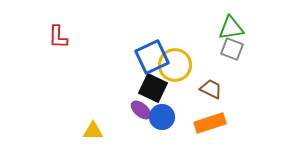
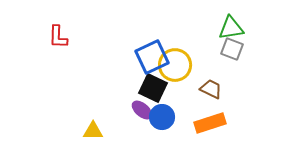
purple ellipse: moved 1 px right
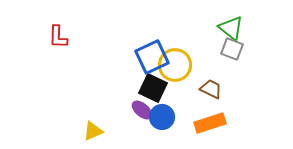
green triangle: rotated 48 degrees clockwise
yellow triangle: rotated 25 degrees counterclockwise
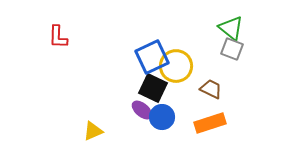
yellow circle: moved 1 px right, 1 px down
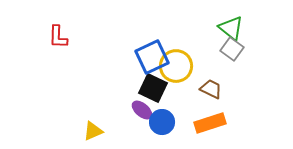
gray square: rotated 15 degrees clockwise
blue circle: moved 5 px down
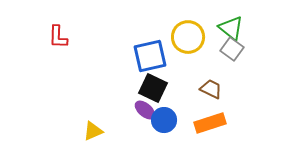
blue square: moved 2 px left, 1 px up; rotated 12 degrees clockwise
yellow circle: moved 12 px right, 29 px up
purple ellipse: moved 3 px right
blue circle: moved 2 px right, 2 px up
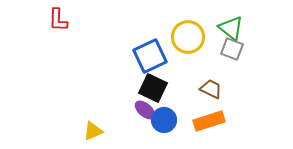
red L-shape: moved 17 px up
gray square: rotated 15 degrees counterclockwise
blue square: rotated 12 degrees counterclockwise
orange rectangle: moved 1 px left, 2 px up
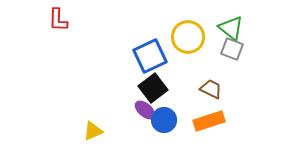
black square: rotated 28 degrees clockwise
